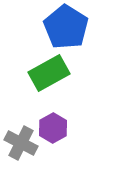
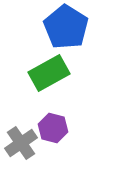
purple hexagon: rotated 16 degrees counterclockwise
gray cross: rotated 28 degrees clockwise
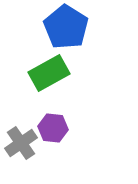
purple hexagon: rotated 8 degrees counterclockwise
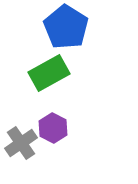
purple hexagon: rotated 20 degrees clockwise
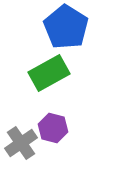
purple hexagon: rotated 12 degrees counterclockwise
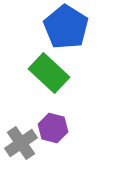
green rectangle: rotated 72 degrees clockwise
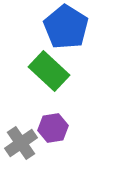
green rectangle: moved 2 px up
purple hexagon: rotated 24 degrees counterclockwise
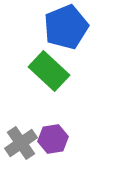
blue pentagon: rotated 18 degrees clockwise
purple hexagon: moved 11 px down
